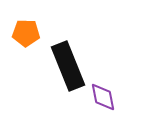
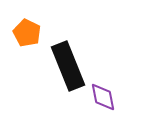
orange pentagon: moved 1 px right; rotated 24 degrees clockwise
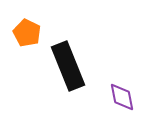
purple diamond: moved 19 px right
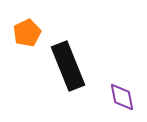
orange pentagon: rotated 20 degrees clockwise
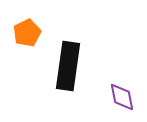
black rectangle: rotated 30 degrees clockwise
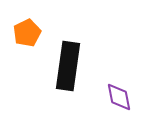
purple diamond: moved 3 px left
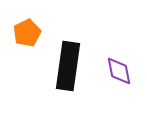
purple diamond: moved 26 px up
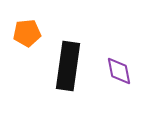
orange pentagon: rotated 20 degrees clockwise
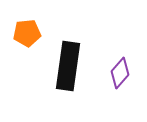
purple diamond: moved 1 px right, 2 px down; rotated 52 degrees clockwise
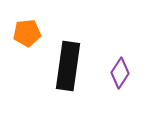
purple diamond: rotated 8 degrees counterclockwise
